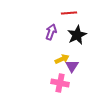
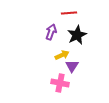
yellow arrow: moved 4 px up
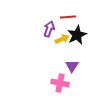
red line: moved 1 px left, 4 px down
purple arrow: moved 2 px left, 3 px up
yellow arrow: moved 16 px up
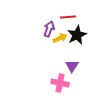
yellow arrow: moved 2 px left, 1 px up
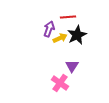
pink cross: rotated 24 degrees clockwise
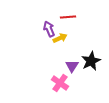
purple arrow: rotated 42 degrees counterclockwise
black star: moved 14 px right, 26 px down
